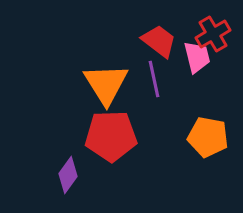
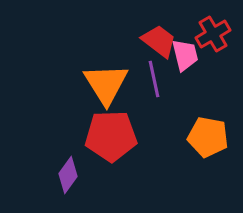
pink trapezoid: moved 12 px left, 2 px up
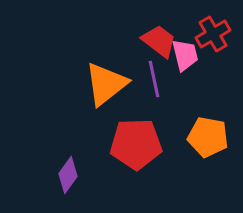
orange triangle: rotated 24 degrees clockwise
red pentagon: moved 25 px right, 8 px down
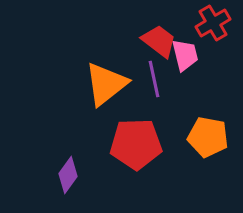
red cross: moved 11 px up
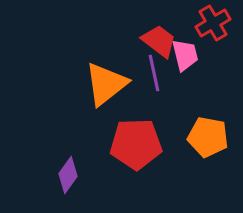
purple line: moved 6 px up
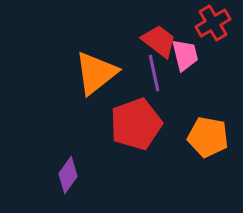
orange triangle: moved 10 px left, 11 px up
red pentagon: moved 20 px up; rotated 18 degrees counterclockwise
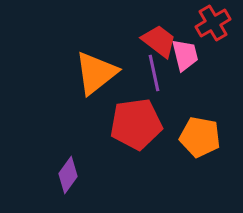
red pentagon: rotated 12 degrees clockwise
orange pentagon: moved 8 px left
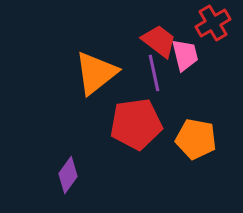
orange pentagon: moved 4 px left, 2 px down
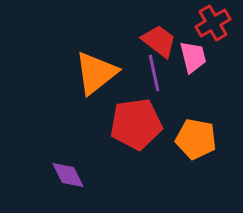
pink trapezoid: moved 8 px right, 2 px down
purple diamond: rotated 63 degrees counterclockwise
